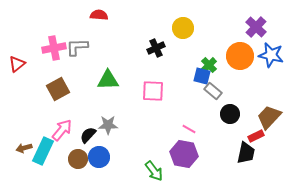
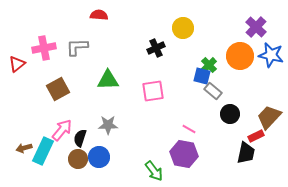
pink cross: moved 10 px left
pink square: rotated 10 degrees counterclockwise
black semicircle: moved 8 px left, 3 px down; rotated 24 degrees counterclockwise
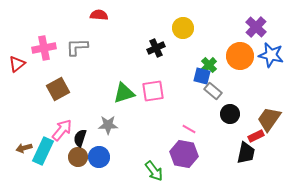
green triangle: moved 16 px right, 13 px down; rotated 15 degrees counterclockwise
brown trapezoid: moved 2 px down; rotated 8 degrees counterclockwise
brown circle: moved 2 px up
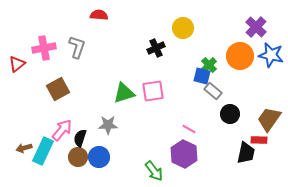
gray L-shape: rotated 110 degrees clockwise
red rectangle: moved 3 px right, 4 px down; rotated 28 degrees clockwise
purple hexagon: rotated 16 degrees clockwise
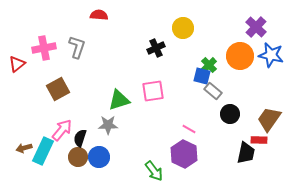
green triangle: moved 5 px left, 7 px down
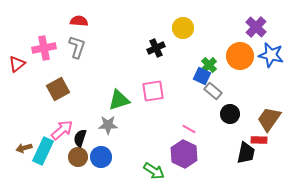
red semicircle: moved 20 px left, 6 px down
blue square: rotated 12 degrees clockwise
pink arrow: rotated 10 degrees clockwise
blue circle: moved 2 px right
green arrow: rotated 20 degrees counterclockwise
